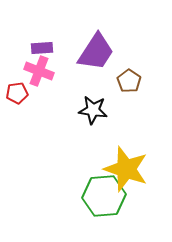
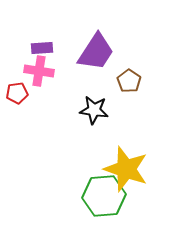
pink cross: rotated 12 degrees counterclockwise
black star: moved 1 px right
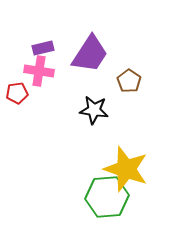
purple rectangle: moved 1 px right; rotated 10 degrees counterclockwise
purple trapezoid: moved 6 px left, 2 px down
green hexagon: moved 3 px right, 1 px down
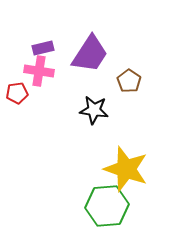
green hexagon: moved 9 px down
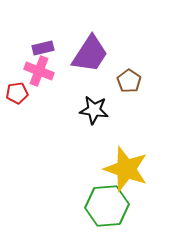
pink cross: rotated 12 degrees clockwise
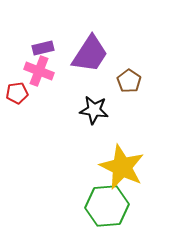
yellow star: moved 4 px left, 2 px up; rotated 6 degrees clockwise
